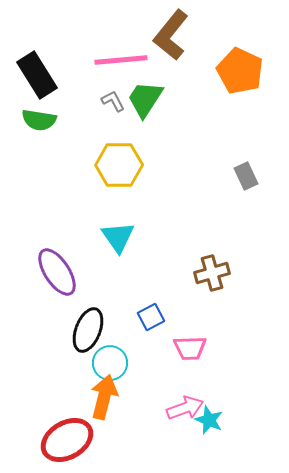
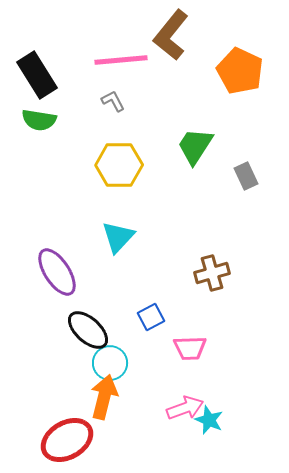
green trapezoid: moved 50 px right, 47 px down
cyan triangle: rotated 18 degrees clockwise
black ellipse: rotated 69 degrees counterclockwise
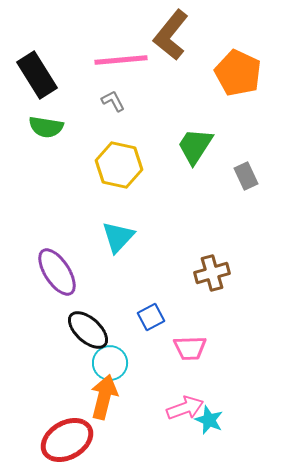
orange pentagon: moved 2 px left, 2 px down
green semicircle: moved 7 px right, 7 px down
yellow hexagon: rotated 12 degrees clockwise
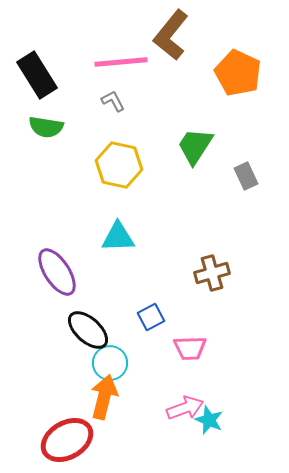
pink line: moved 2 px down
cyan triangle: rotated 45 degrees clockwise
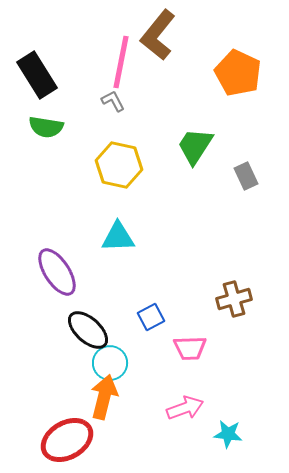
brown L-shape: moved 13 px left
pink line: rotated 74 degrees counterclockwise
brown cross: moved 22 px right, 26 px down
cyan star: moved 19 px right, 14 px down; rotated 16 degrees counterclockwise
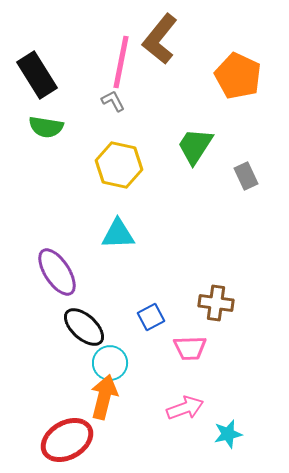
brown L-shape: moved 2 px right, 4 px down
orange pentagon: moved 3 px down
cyan triangle: moved 3 px up
brown cross: moved 18 px left, 4 px down; rotated 24 degrees clockwise
black ellipse: moved 4 px left, 3 px up
cyan star: rotated 20 degrees counterclockwise
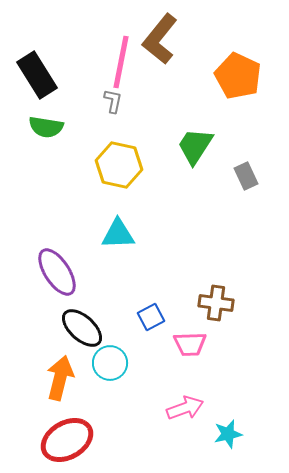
gray L-shape: rotated 40 degrees clockwise
black ellipse: moved 2 px left, 1 px down
pink trapezoid: moved 4 px up
orange arrow: moved 44 px left, 19 px up
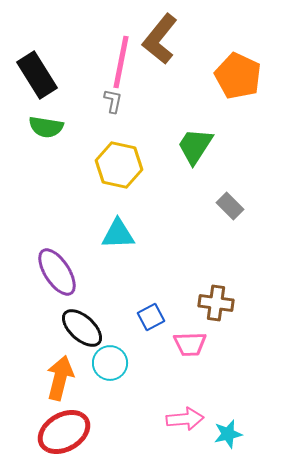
gray rectangle: moved 16 px left, 30 px down; rotated 20 degrees counterclockwise
pink arrow: moved 11 px down; rotated 15 degrees clockwise
red ellipse: moved 3 px left, 8 px up
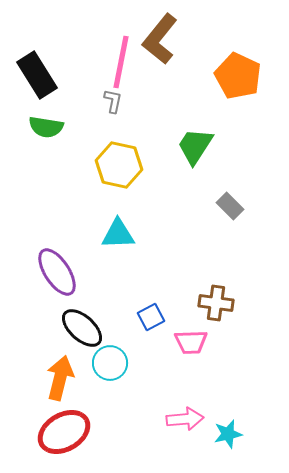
pink trapezoid: moved 1 px right, 2 px up
